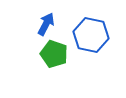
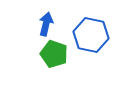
blue arrow: rotated 15 degrees counterclockwise
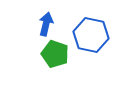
green pentagon: moved 1 px right
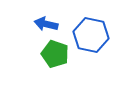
blue arrow: rotated 90 degrees counterclockwise
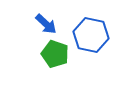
blue arrow: rotated 150 degrees counterclockwise
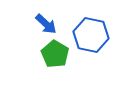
green pentagon: rotated 12 degrees clockwise
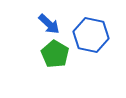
blue arrow: moved 3 px right
